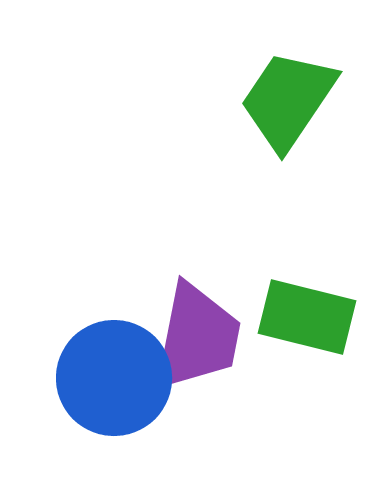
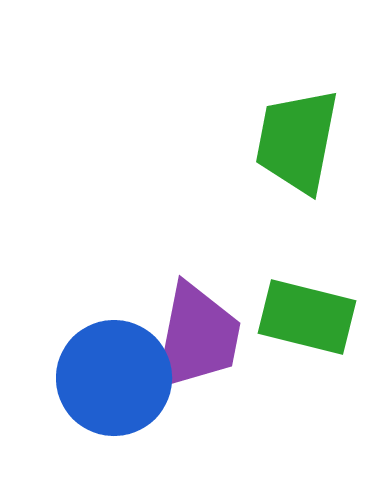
green trapezoid: moved 9 px right, 41 px down; rotated 23 degrees counterclockwise
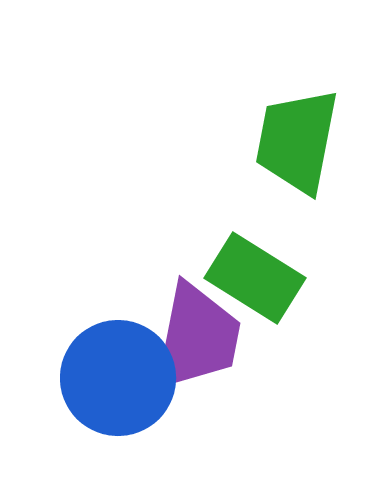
green rectangle: moved 52 px left, 39 px up; rotated 18 degrees clockwise
blue circle: moved 4 px right
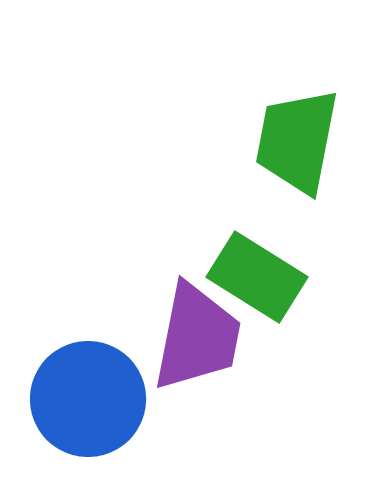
green rectangle: moved 2 px right, 1 px up
blue circle: moved 30 px left, 21 px down
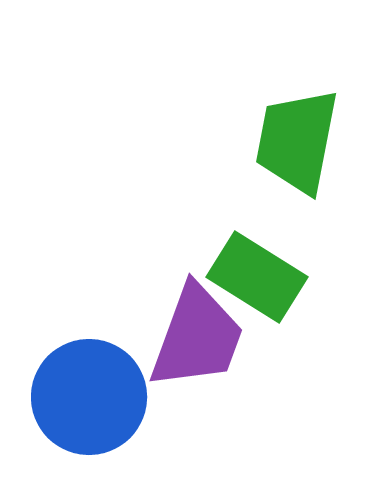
purple trapezoid: rotated 9 degrees clockwise
blue circle: moved 1 px right, 2 px up
